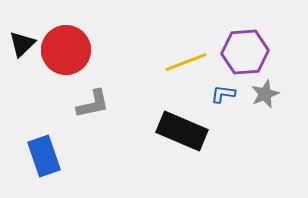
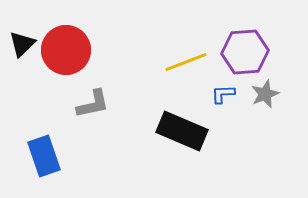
blue L-shape: rotated 10 degrees counterclockwise
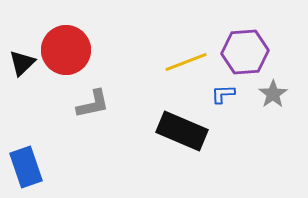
black triangle: moved 19 px down
gray star: moved 8 px right; rotated 12 degrees counterclockwise
blue rectangle: moved 18 px left, 11 px down
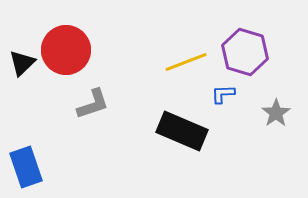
purple hexagon: rotated 21 degrees clockwise
gray star: moved 3 px right, 19 px down
gray L-shape: rotated 6 degrees counterclockwise
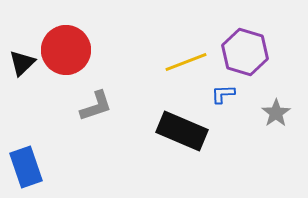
gray L-shape: moved 3 px right, 2 px down
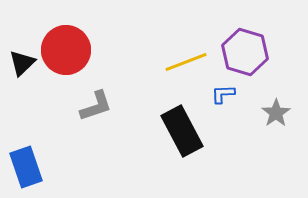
black rectangle: rotated 39 degrees clockwise
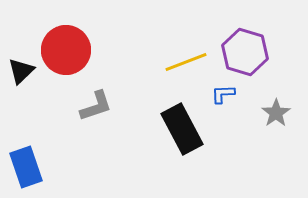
black triangle: moved 1 px left, 8 px down
black rectangle: moved 2 px up
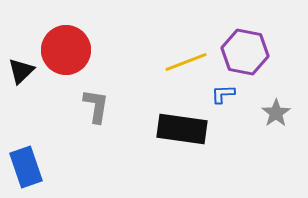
purple hexagon: rotated 6 degrees counterclockwise
gray L-shape: rotated 63 degrees counterclockwise
black rectangle: rotated 54 degrees counterclockwise
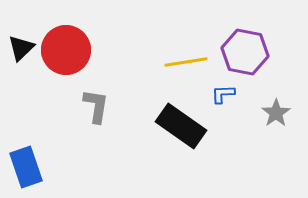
yellow line: rotated 12 degrees clockwise
black triangle: moved 23 px up
black rectangle: moved 1 px left, 3 px up; rotated 27 degrees clockwise
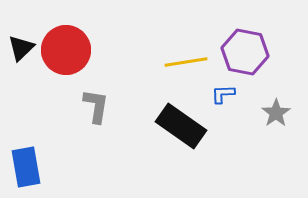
blue rectangle: rotated 9 degrees clockwise
